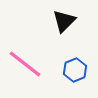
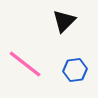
blue hexagon: rotated 15 degrees clockwise
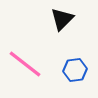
black triangle: moved 2 px left, 2 px up
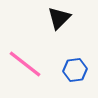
black triangle: moved 3 px left, 1 px up
